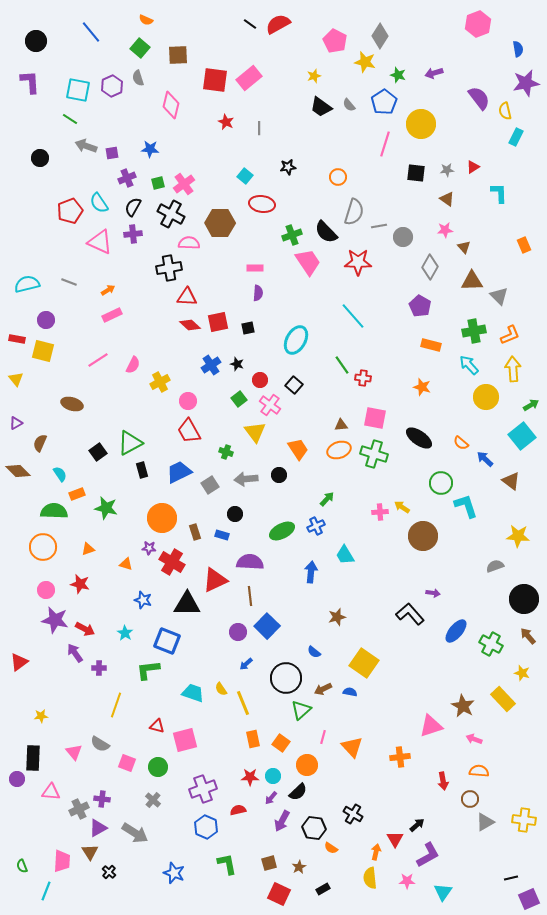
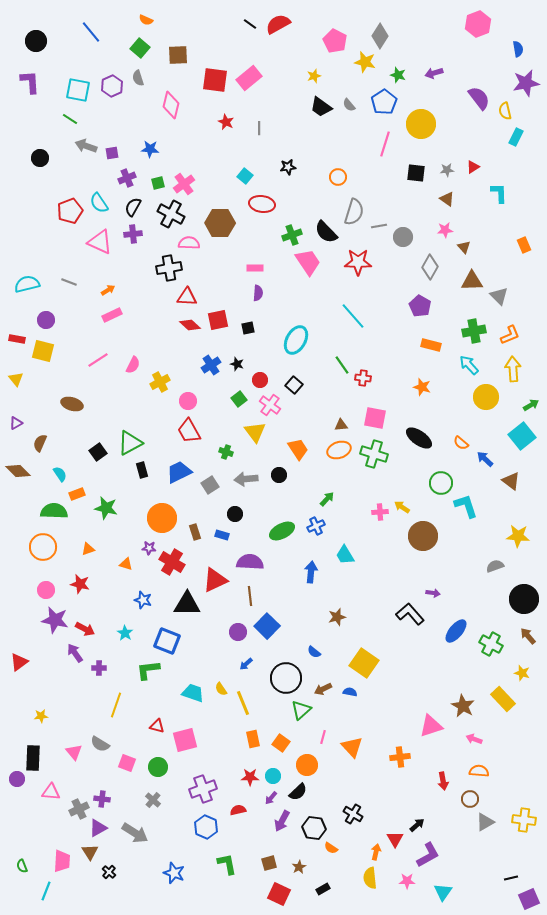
red square at (218, 322): moved 2 px up
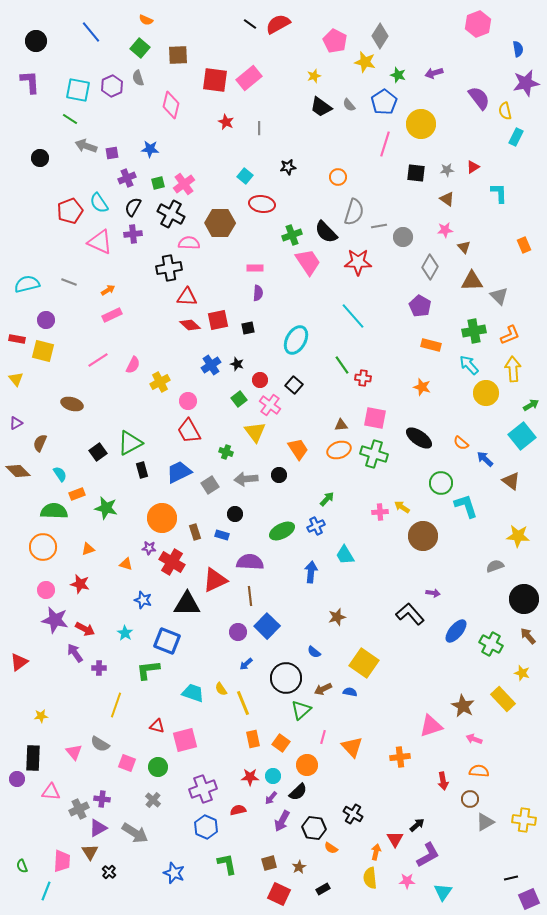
yellow circle at (486, 397): moved 4 px up
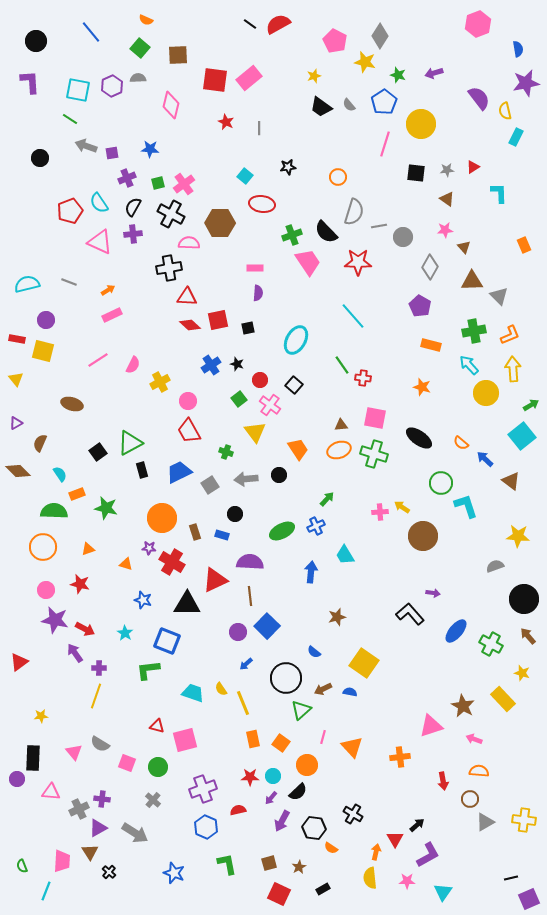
gray semicircle at (138, 78): rotated 105 degrees clockwise
yellow line at (116, 705): moved 20 px left, 9 px up
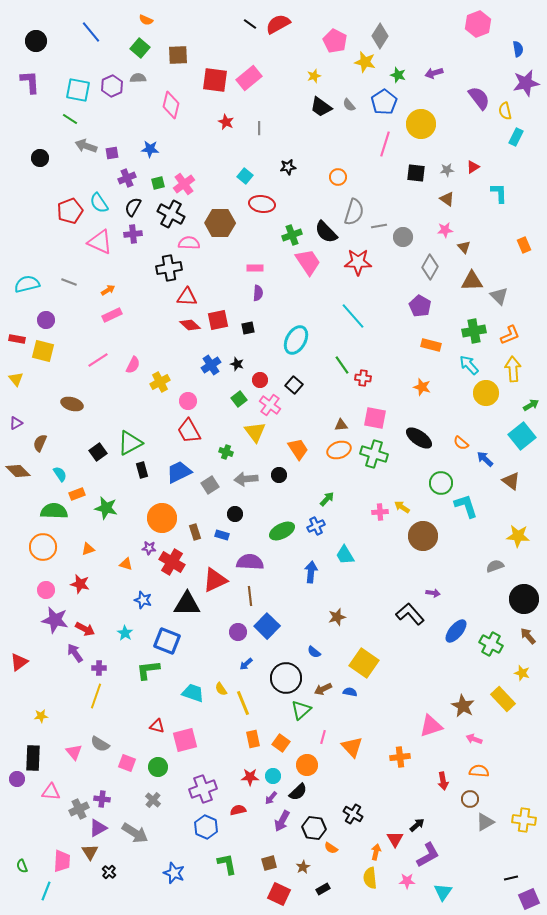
brown star at (299, 867): moved 4 px right
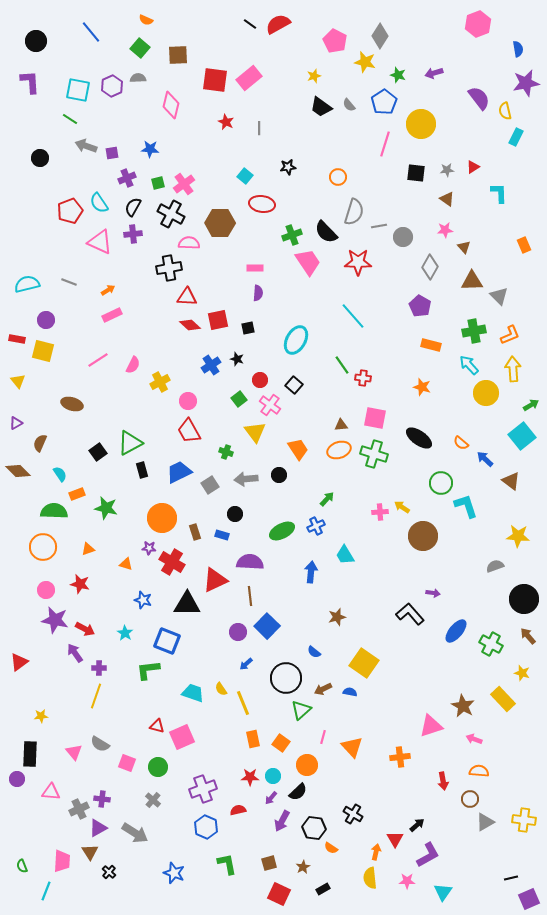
black star at (237, 364): moved 5 px up
yellow triangle at (16, 379): moved 2 px right, 2 px down
pink square at (185, 740): moved 3 px left, 3 px up; rotated 10 degrees counterclockwise
black rectangle at (33, 758): moved 3 px left, 4 px up
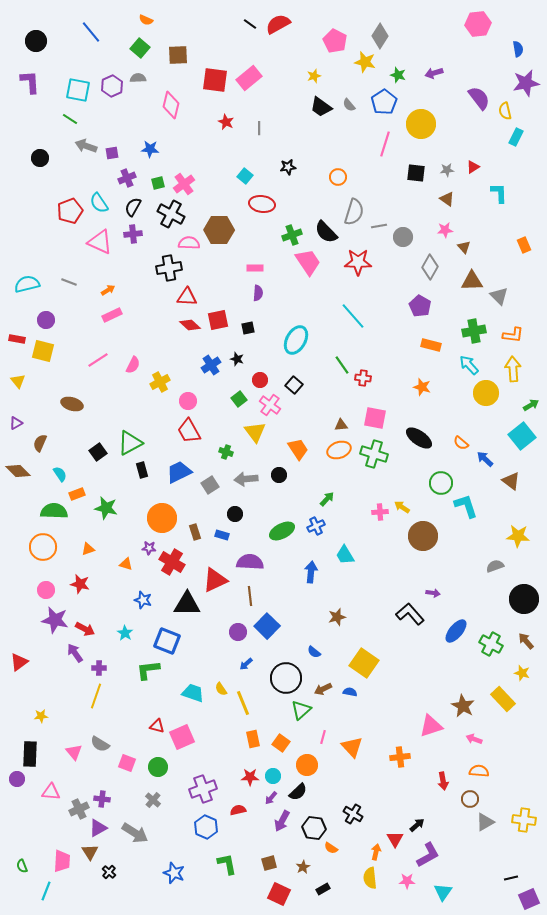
pink hexagon at (478, 24): rotated 15 degrees clockwise
brown hexagon at (220, 223): moved 1 px left, 7 px down
orange L-shape at (510, 335): moved 3 px right; rotated 30 degrees clockwise
brown arrow at (528, 636): moved 2 px left, 5 px down
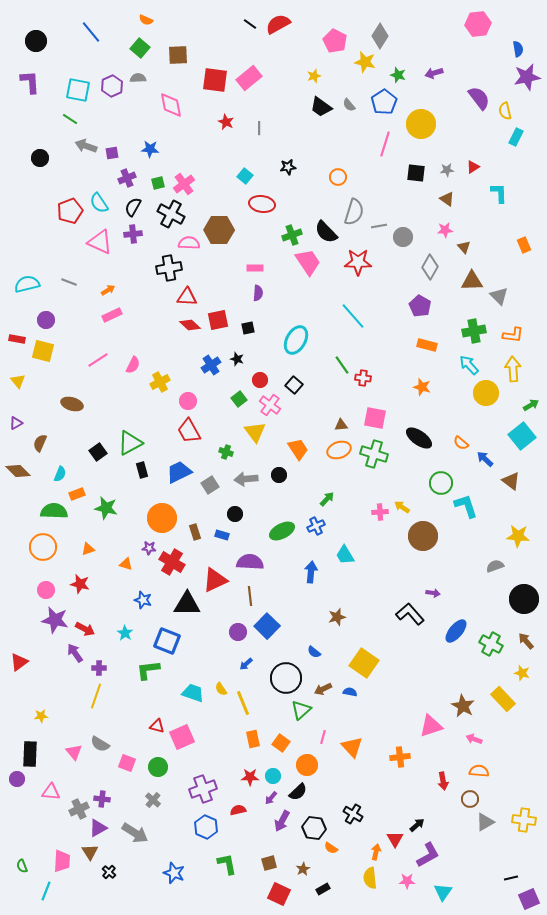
purple star at (526, 83): moved 1 px right, 6 px up
pink diamond at (171, 105): rotated 24 degrees counterclockwise
orange rectangle at (431, 345): moved 4 px left
cyan semicircle at (60, 474): rotated 56 degrees clockwise
brown star at (303, 867): moved 2 px down
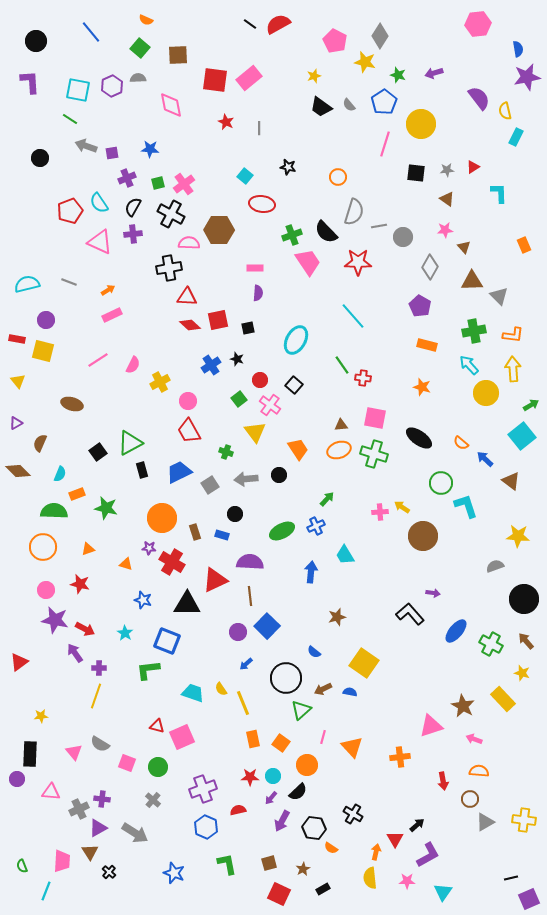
black star at (288, 167): rotated 21 degrees clockwise
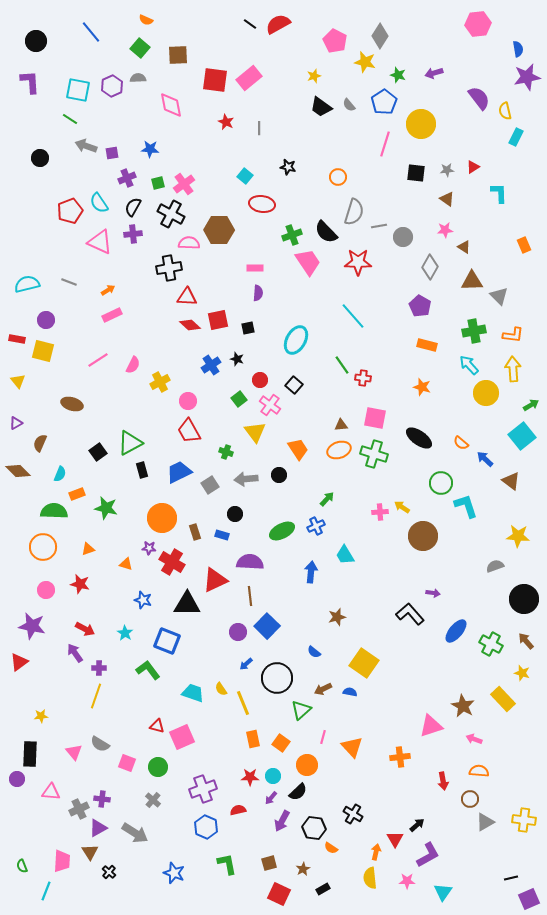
brown triangle at (464, 247): rotated 16 degrees counterclockwise
purple star at (55, 620): moved 23 px left, 6 px down
green L-shape at (148, 670): rotated 60 degrees clockwise
black circle at (286, 678): moved 9 px left
